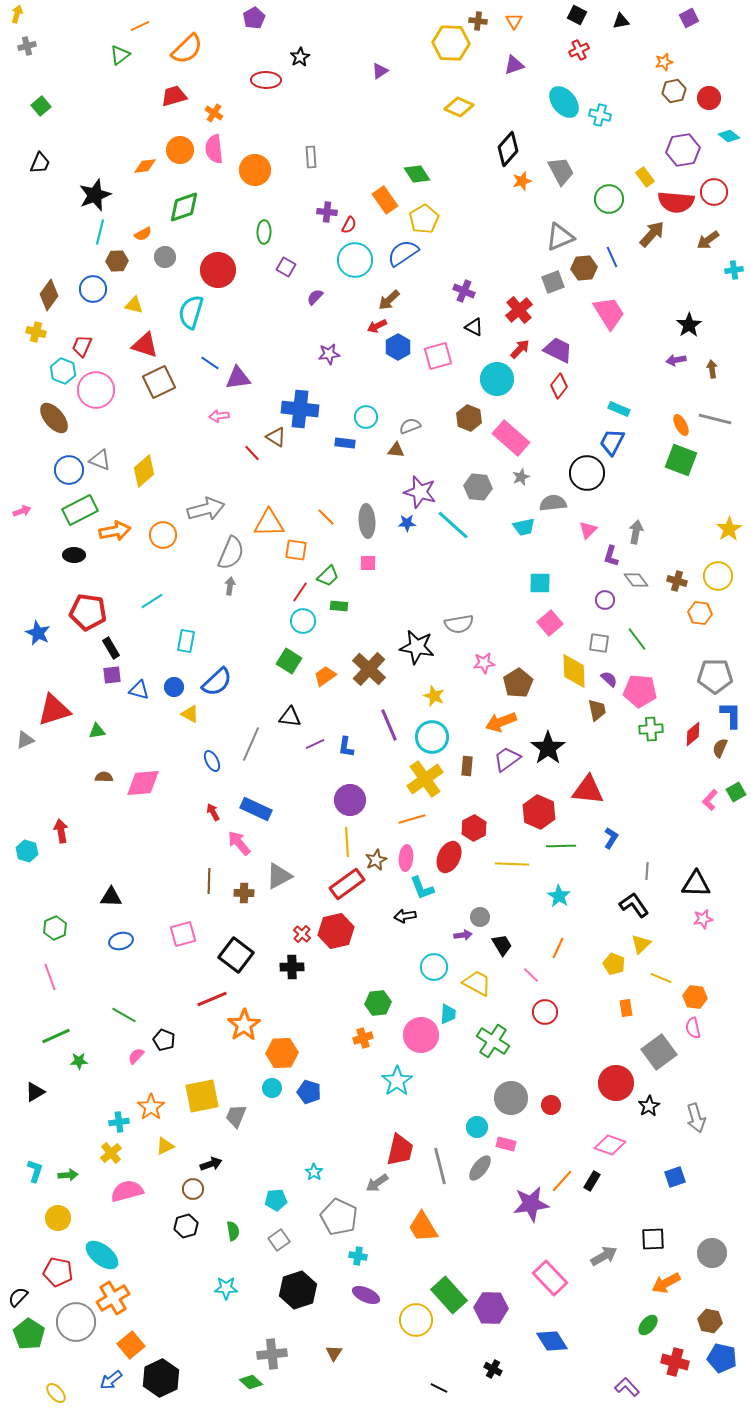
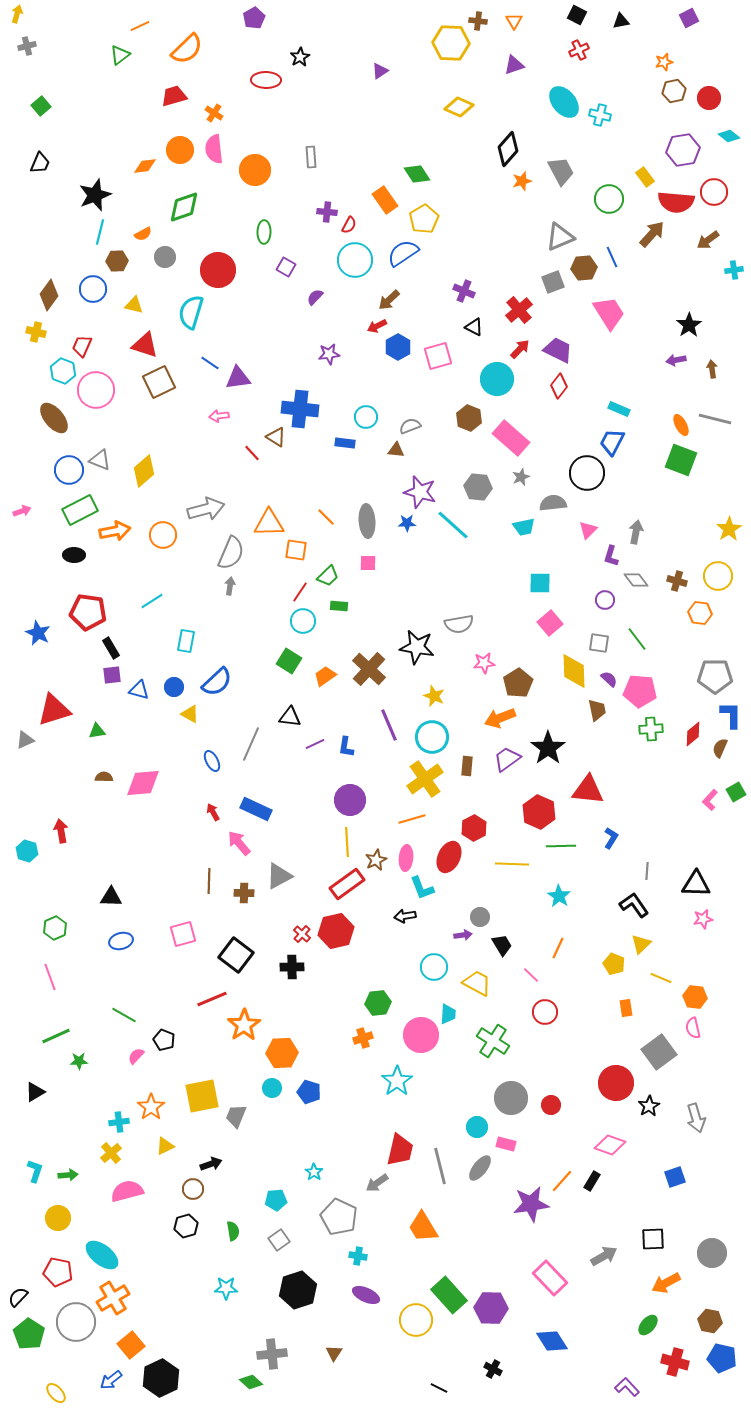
orange arrow at (501, 722): moved 1 px left, 4 px up
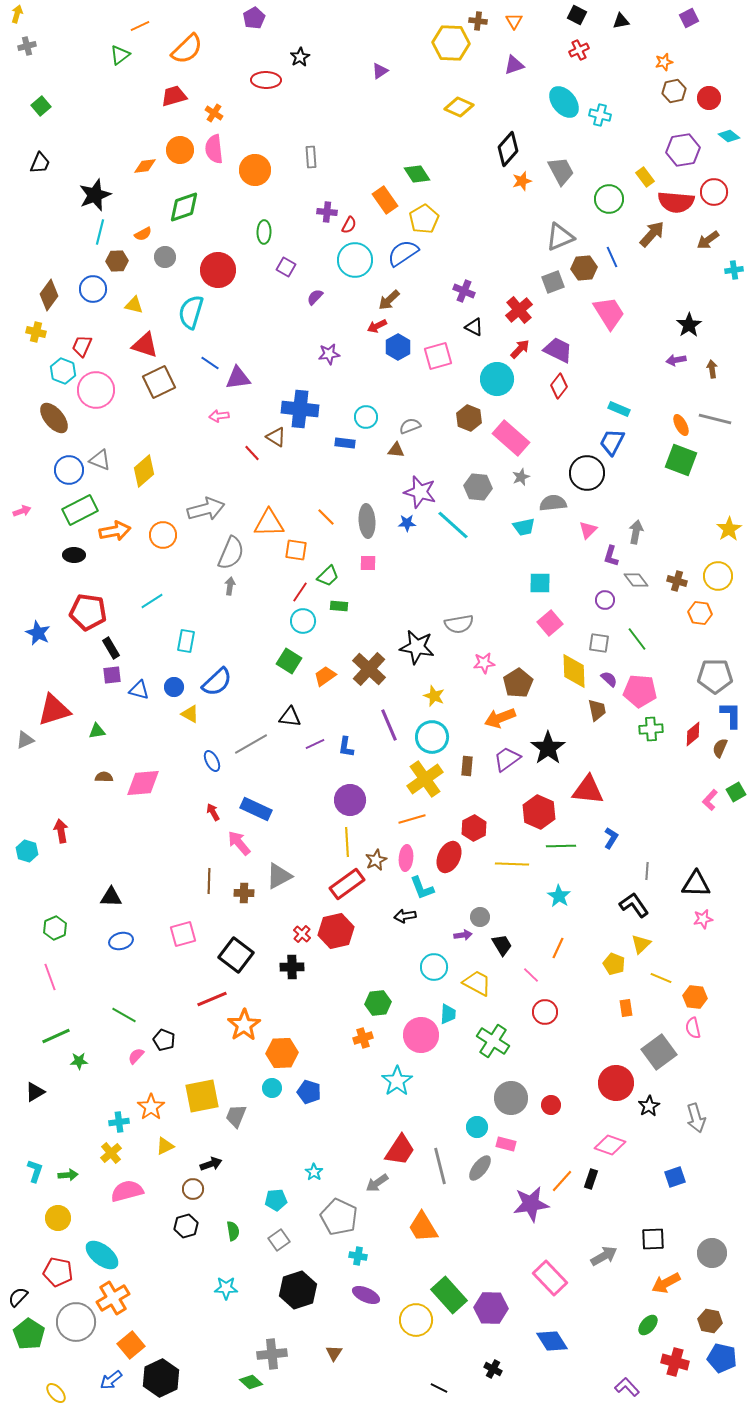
gray line at (251, 744): rotated 36 degrees clockwise
red trapezoid at (400, 1150): rotated 20 degrees clockwise
black rectangle at (592, 1181): moved 1 px left, 2 px up; rotated 12 degrees counterclockwise
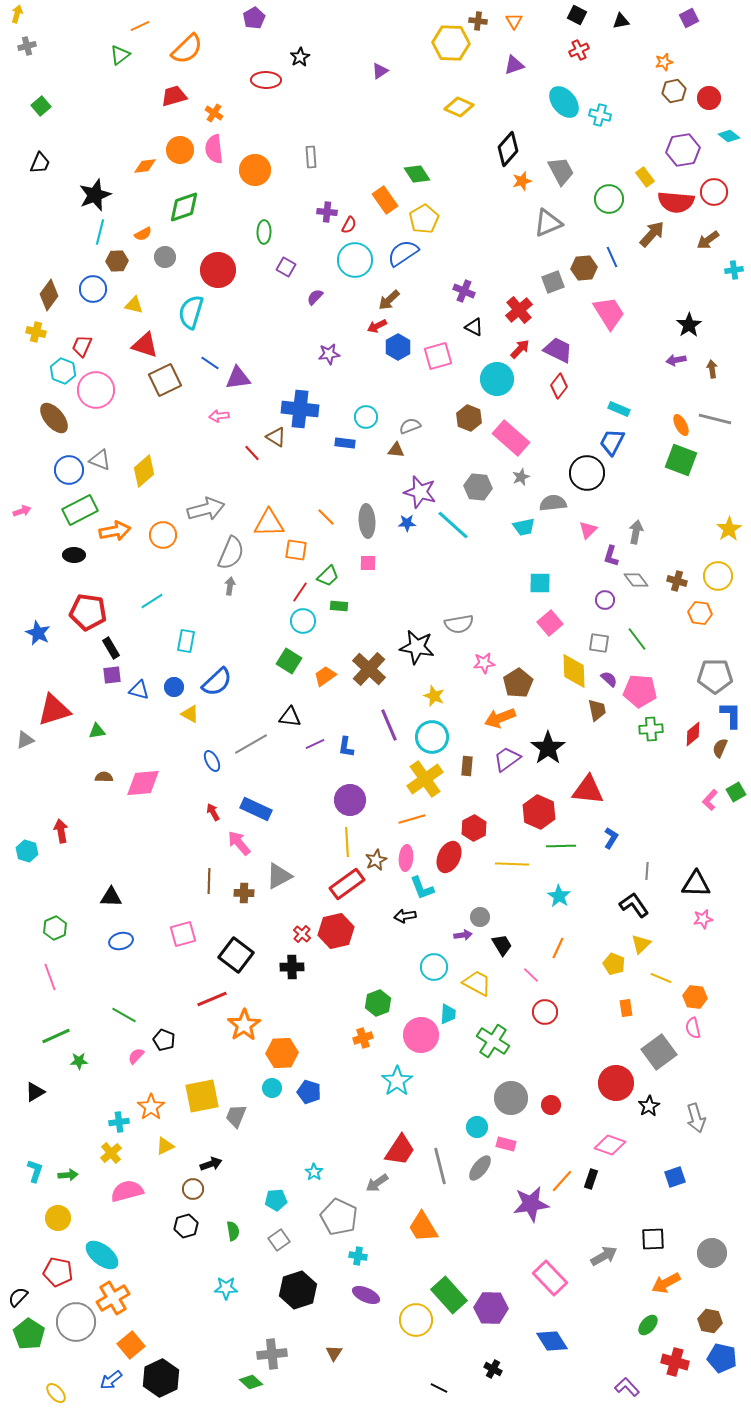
gray triangle at (560, 237): moved 12 px left, 14 px up
brown square at (159, 382): moved 6 px right, 2 px up
green hexagon at (378, 1003): rotated 15 degrees counterclockwise
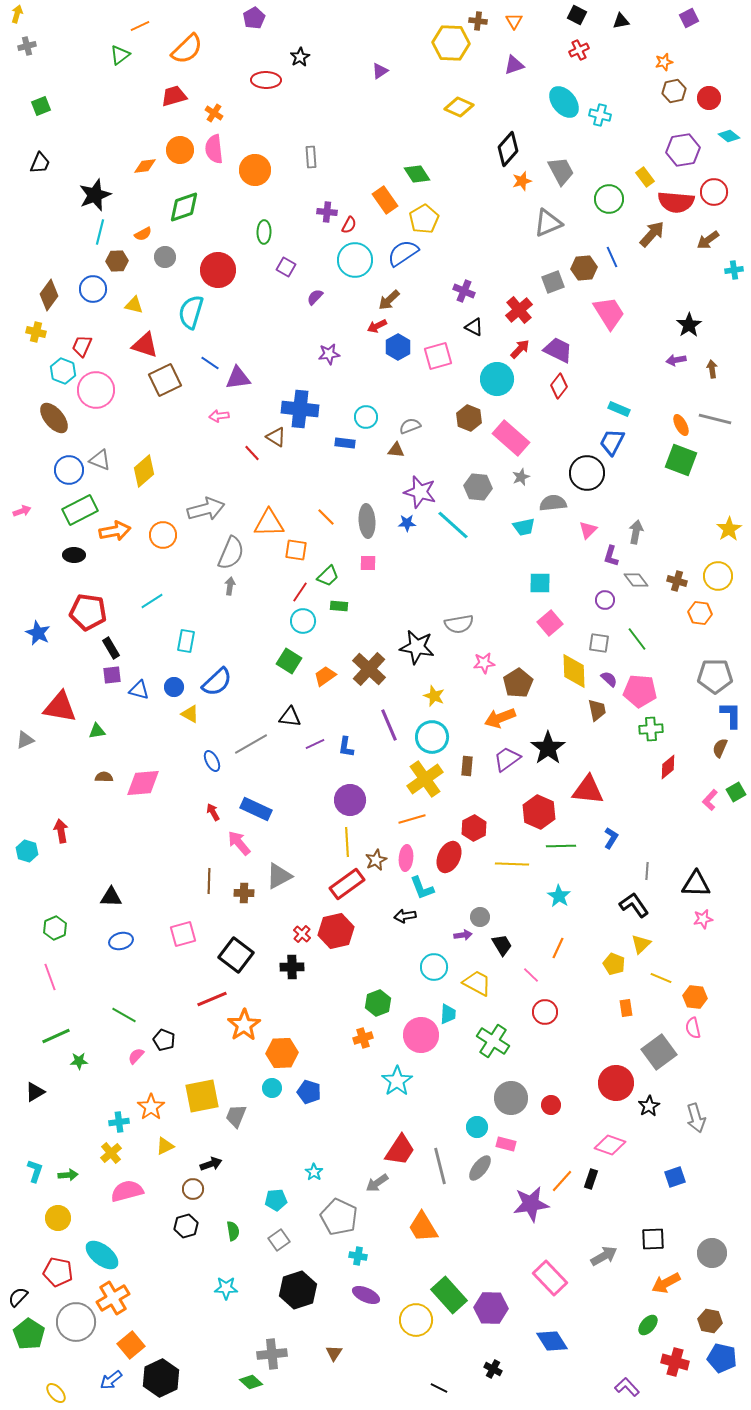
green square at (41, 106): rotated 18 degrees clockwise
red triangle at (54, 710): moved 6 px right, 3 px up; rotated 27 degrees clockwise
red diamond at (693, 734): moved 25 px left, 33 px down
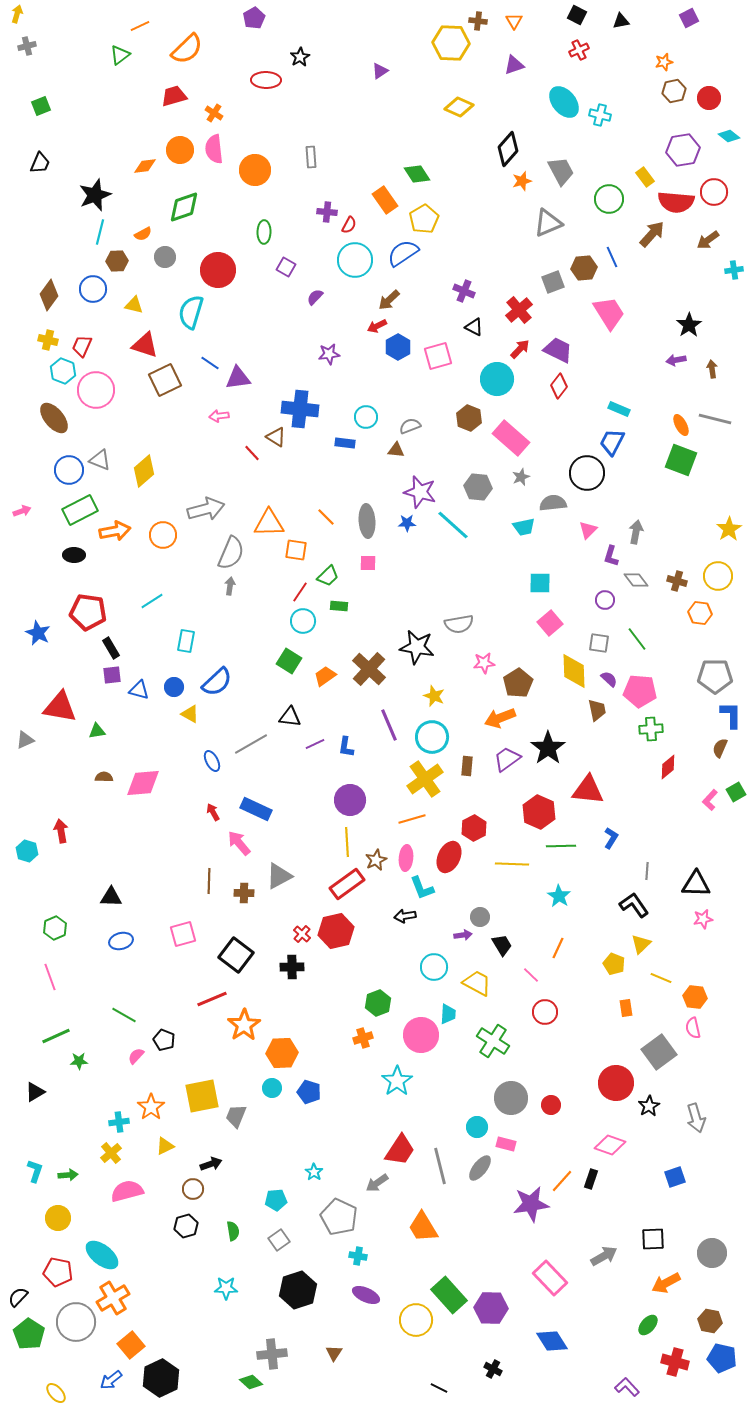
yellow cross at (36, 332): moved 12 px right, 8 px down
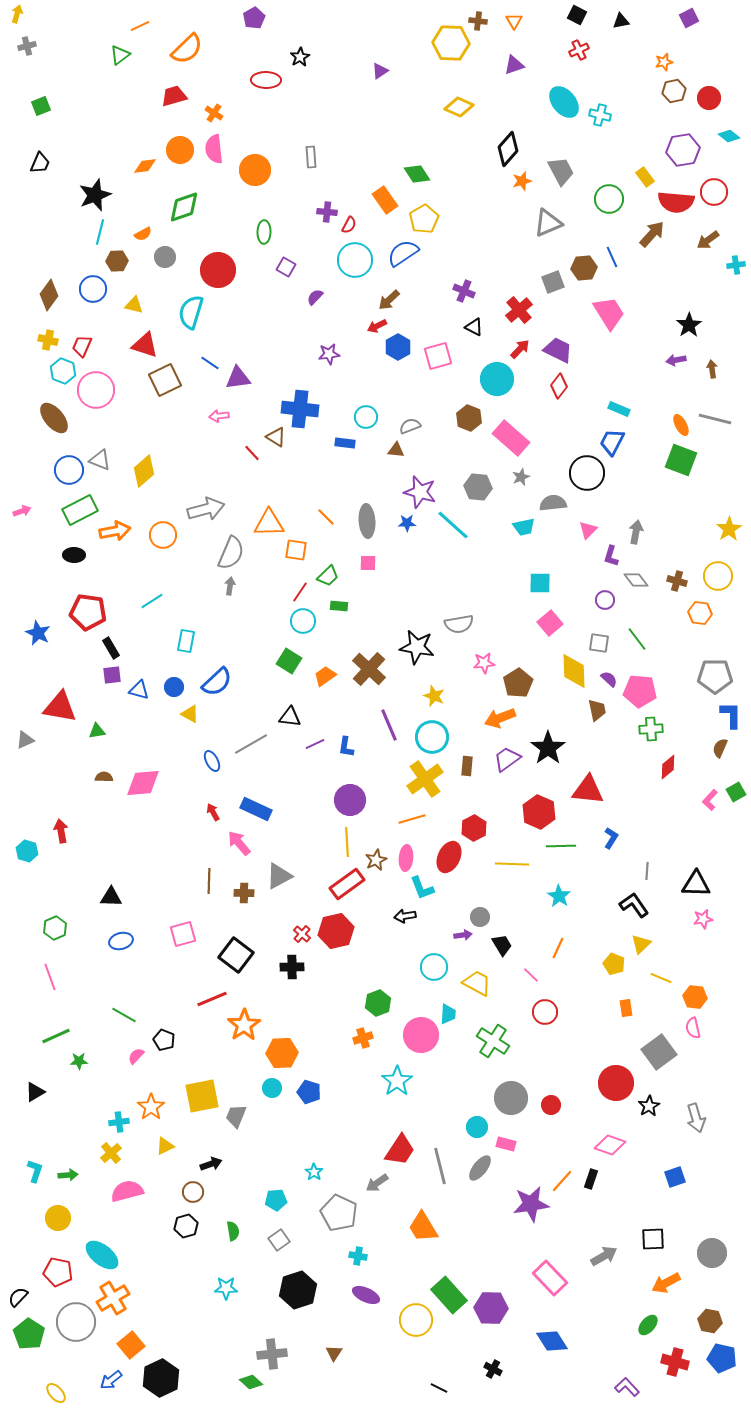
cyan cross at (734, 270): moved 2 px right, 5 px up
brown circle at (193, 1189): moved 3 px down
gray pentagon at (339, 1217): moved 4 px up
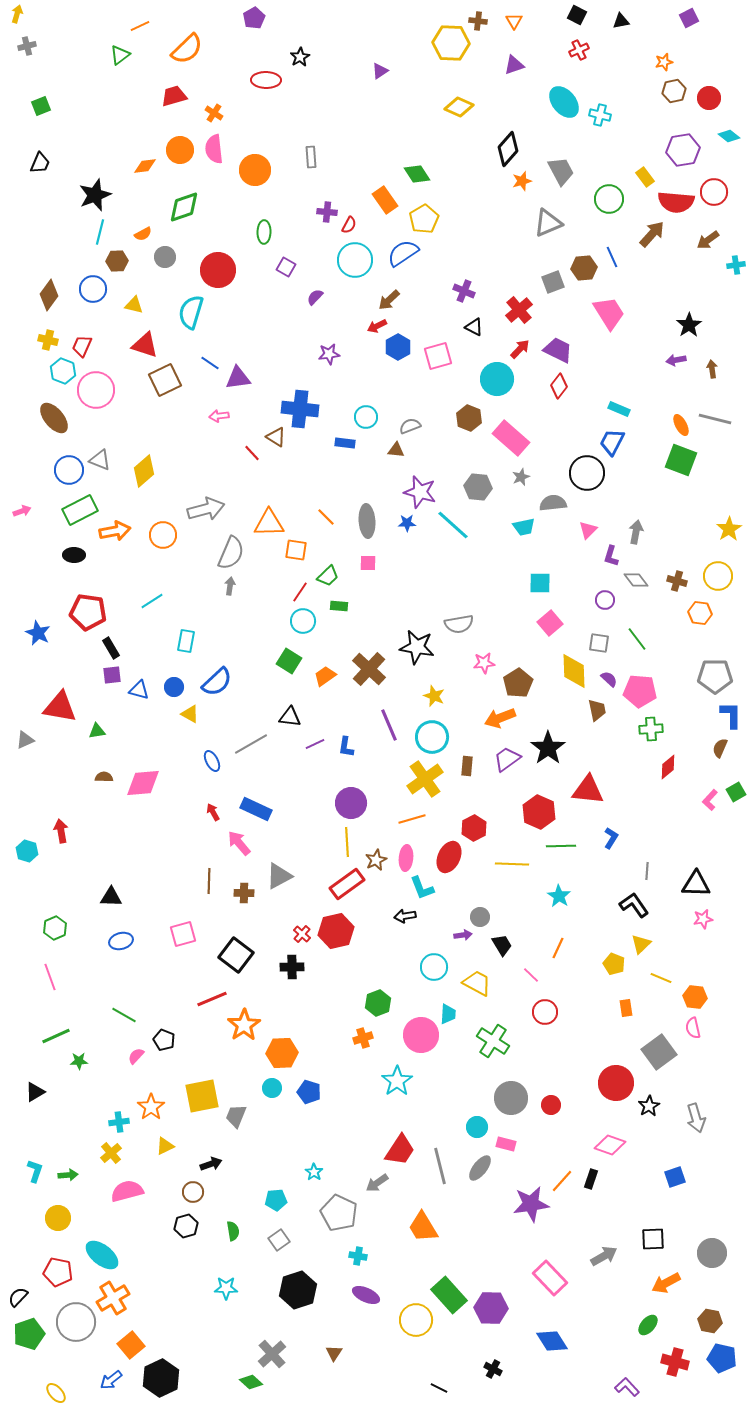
purple circle at (350, 800): moved 1 px right, 3 px down
green pentagon at (29, 1334): rotated 20 degrees clockwise
gray cross at (272, 1354): rotated 36 degrees counterclockwise
